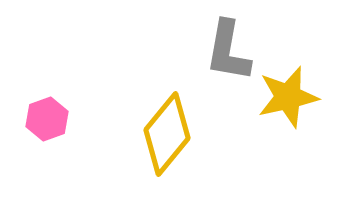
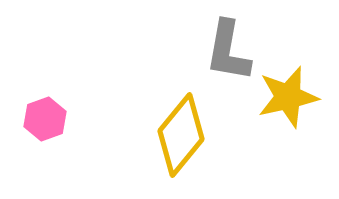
pink hexagon: moved 2 px left
yellow diamond: moved 14 px right, 1 px down
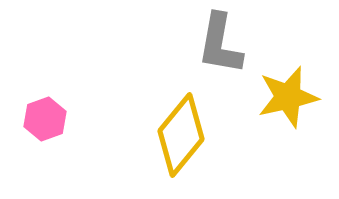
gray L-shape: moved 8 px left, 7 px up
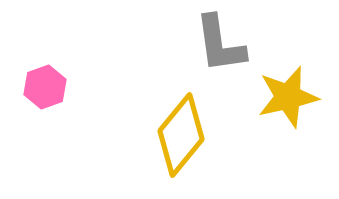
gray L-shape: rotated 18 degrees counterclockwise
pink hexagon: moved 32 px up
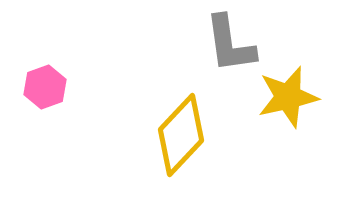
gray L-shape: moved 10 px right
yellow diamond: rotated 4 degrees clockwise
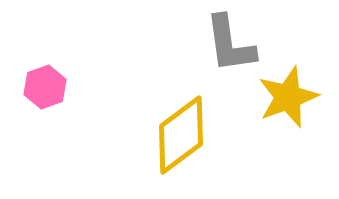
yellow star: rotated 8 degrees counterclockwise
yellow diamond: rotated 10 degrees clockwise
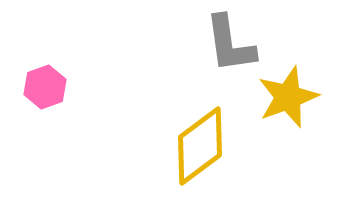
yellow diamond: moved 19 px right, 11 px down
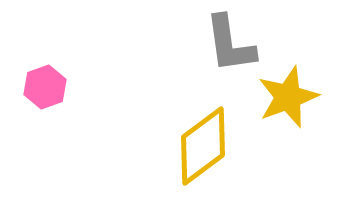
yellow diamond: moved 3 px right
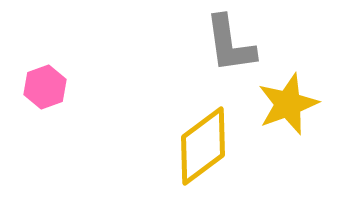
yellow star: moved 7 px down
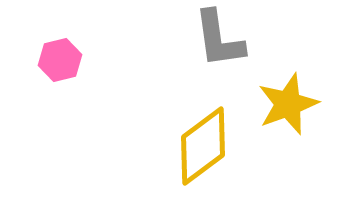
gray L-shape: moved 11 px left, 5 px up
pink hexagon: moved 15 px right, 27 px up; rotated 6 degrees clockwise
